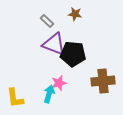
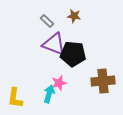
brown star: moved 1 px left, 2 px down
yellow L-shape: rotated 15 degrees clockwise
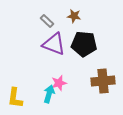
black pentagon: moved 11 px right, 10 px up
